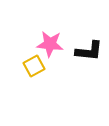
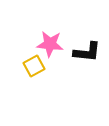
black L-shape: moved 2 px left, 1 px down
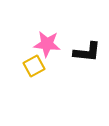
pink star: moved 3 px left
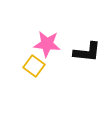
yellow square: rotated 25 degrees counterclockwise
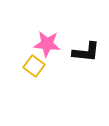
black L-shape: moved 1 px left
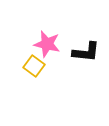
pink star: rotated 8 degrees clockwise
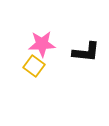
pink star: moved 5 px left; rotated 16 degrees counterclockwise
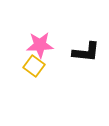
pink star: moved 2 px left, 1 px down
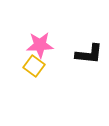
black L-shape: moved 3 px right, 2 px down
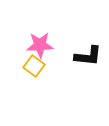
black L-shape: moved 1 px left, 2 px down
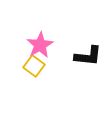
pink star: rotated 28 degrees counterclockwise
